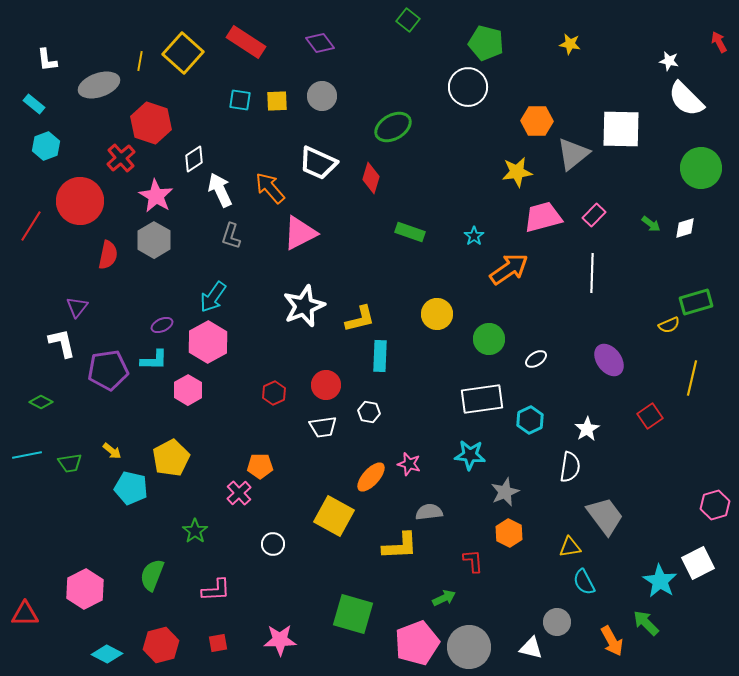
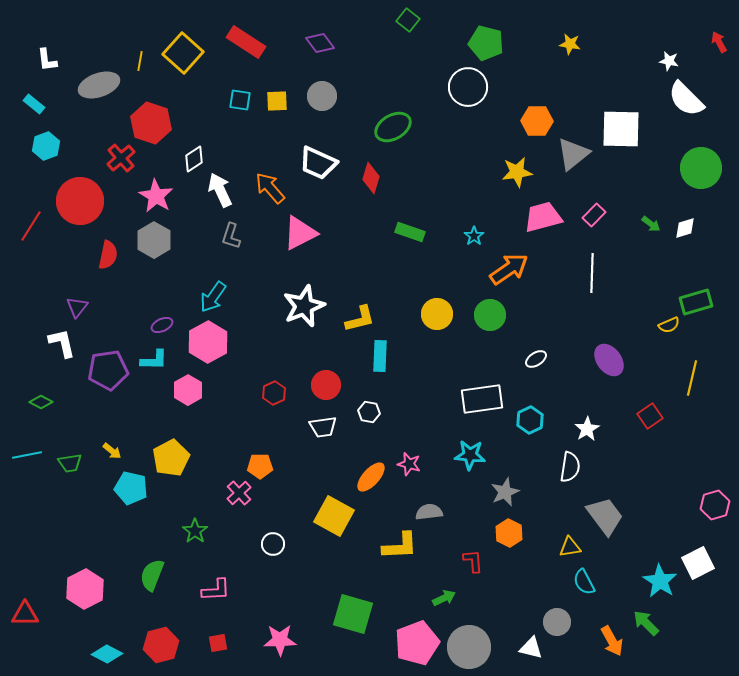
green circle at (489, 339): moved 1 px right, 24 px up
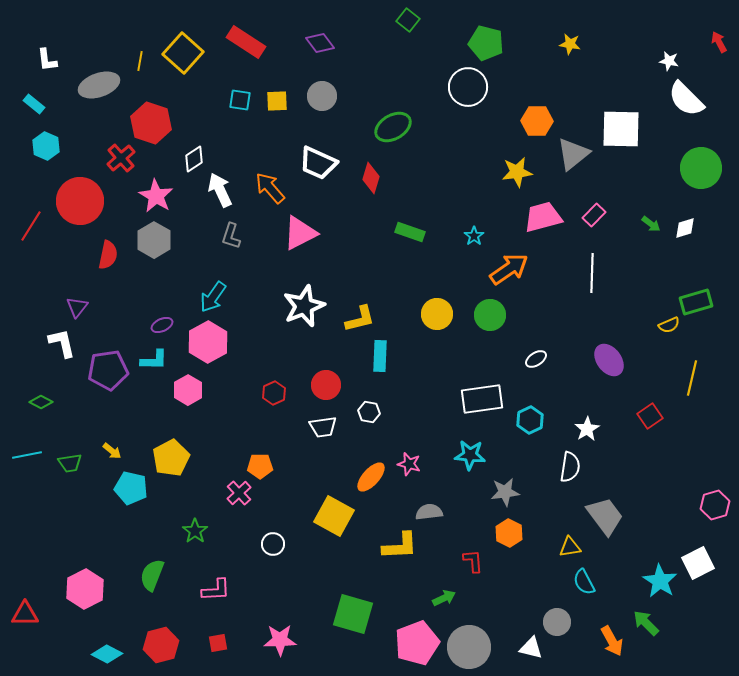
cyan hexagon at (46, 146): rotated 16 degrees counterclockwise
gray star at (505, 492): rotated 16 degrees clockwise
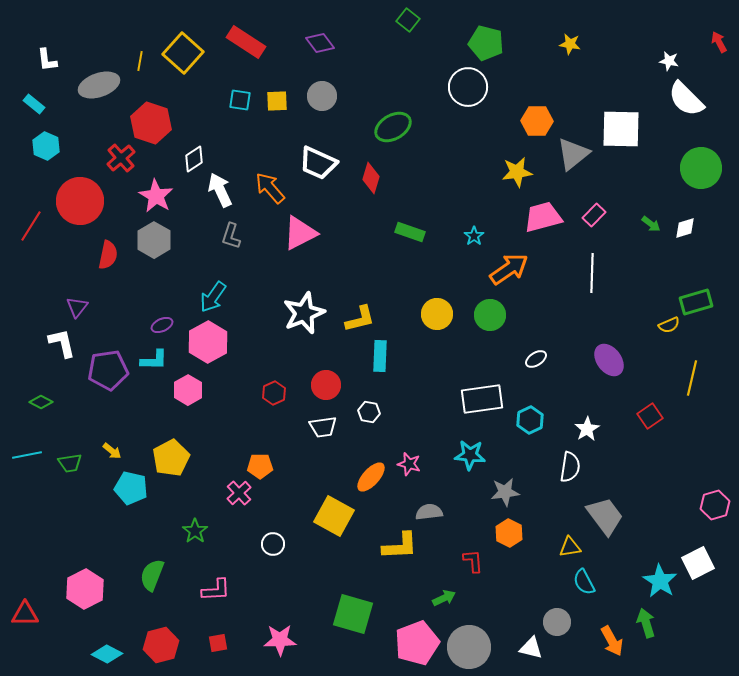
white star at (304, 306): moved 7 px down
green arrow at (646, 623): rotated 28 degrees clockwise
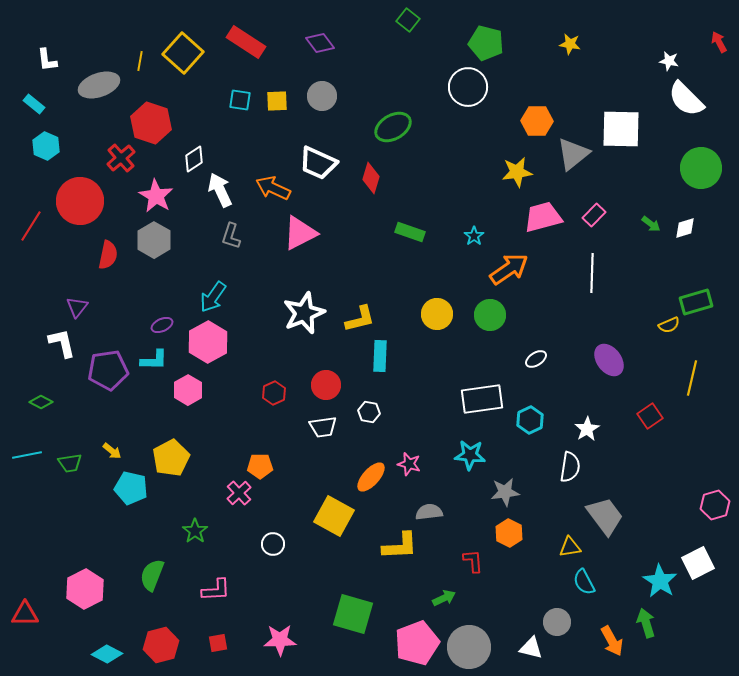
orange arrow at (270, 188): moved 3 px right; rotated 24 degrees counterclockwise
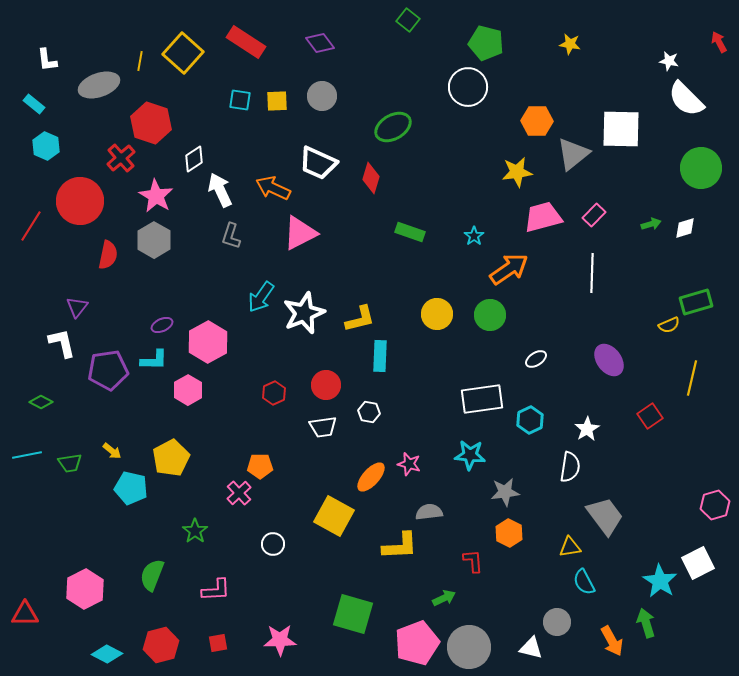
green arrow at (651, 224): rotated 54 degrees counterclockwise
cyan arrow at (213, 297): moved 48 px right
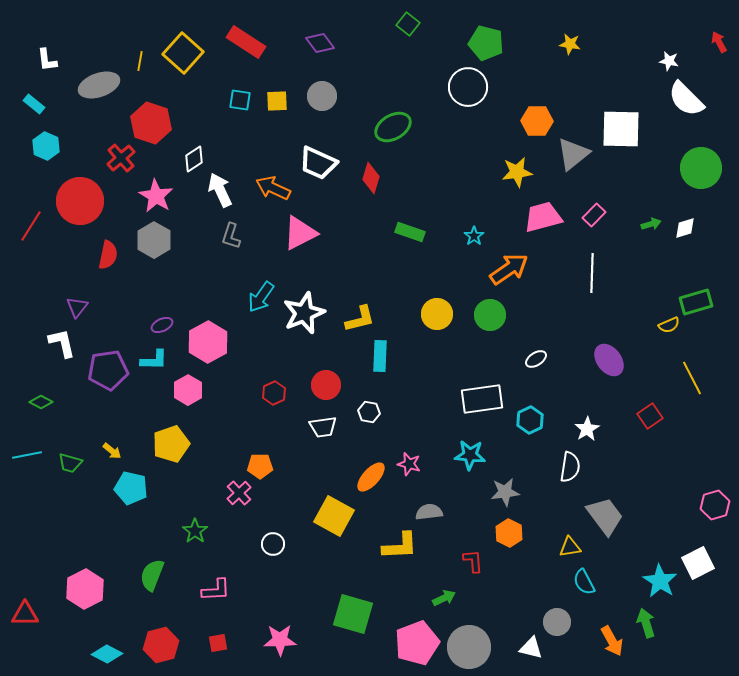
green square at (408, 20): moved 4 px down
yellow line at (692, 378): rotated 40 degrees counterclockwise
yellow pentagon at (171, 458): moved 14 px up; rotated 9 degrees clockwise
green trapezoid at (70, 463): rotated 25 degrees clockwise
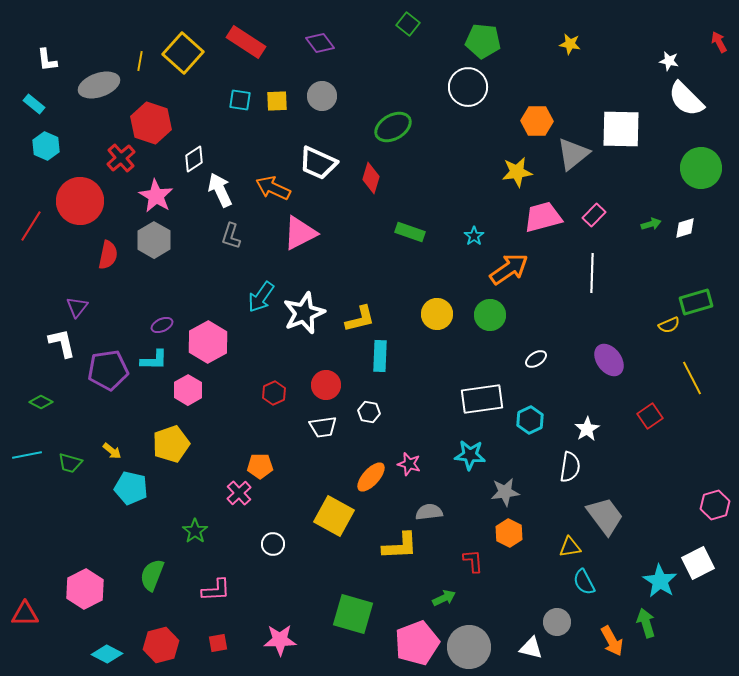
green pentagon at (486, 43): moved 3 px left, 2 px up; rotated 8 degrees counterclockwise
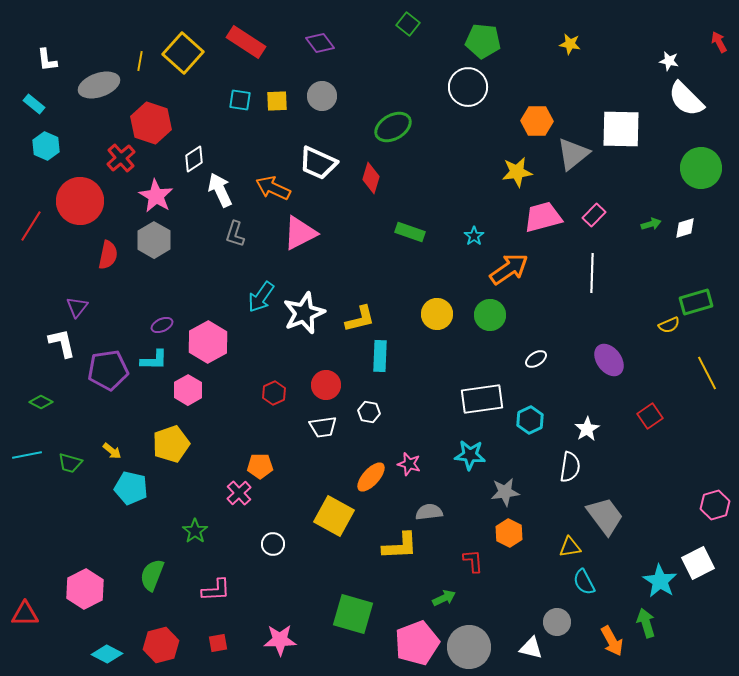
gray L-shape at (231, 236): moved 4 px right, 2 px up
yellow line at (692, 378): moved 15 px right, 5 px up
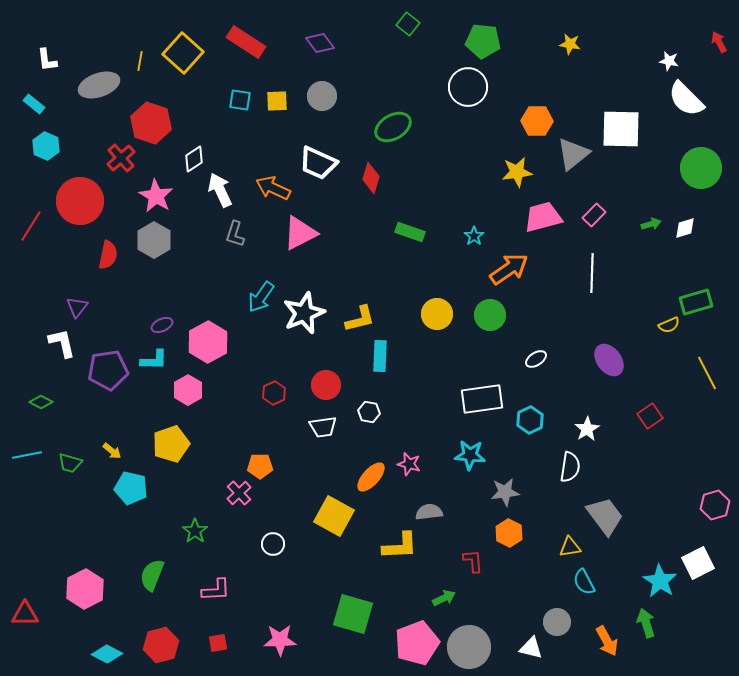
orange arrow at (612, 641): moved 5 px left
